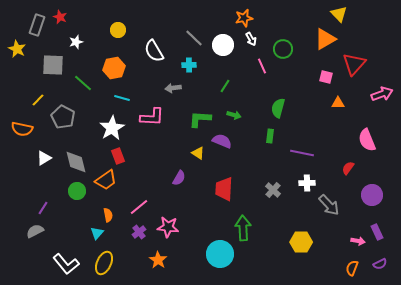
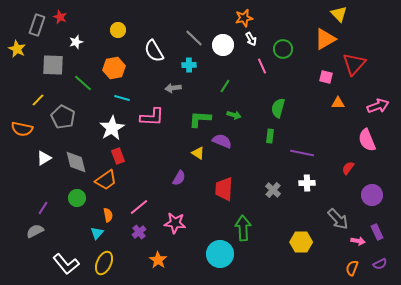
pink arrow at (382, 94): moved 4 px left, 12 px down
green circle at (77, 191): moved 7 px down
gray arrow at (329, 205): moved 9 px right, 14 px down
pink star at (168, 227): moved 7 px right, 4 px up
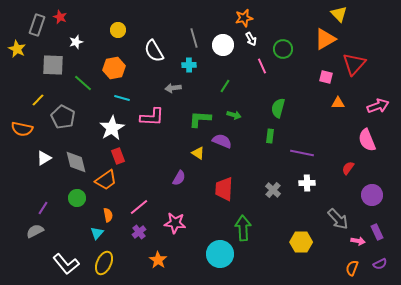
gray line at (194, 38): rotated 30 degrees clockwise
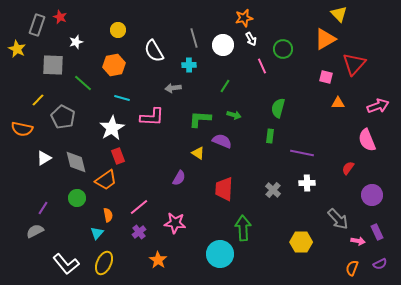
orange hexagon at (114, 68): moved 3 px up
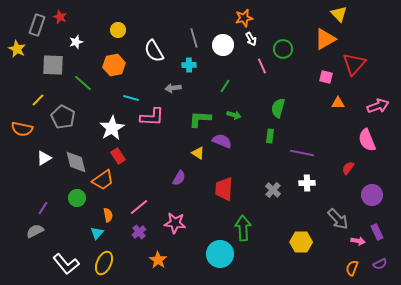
cyan line at (122, 98): moved 9 px right
red rectangle at (118, 156): rotated 14 degrees counterclockwise
orange trapezoid at (106, 180): moved 3 px left
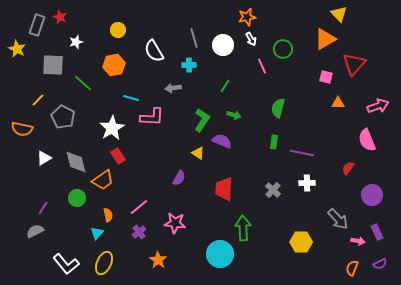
orange star at (244, 18): moved 3 px right, 1 px up
green L-shape at (200, 119): moved 2 px right, 1 px down; rotated 120 degrees clockwise
green rectangle at (270, 136): moved 4 px right, 6 px down
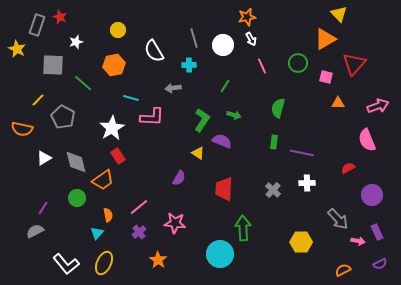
green circle at (283, 49): moved 15 px right, 14 px down
red semicircle at (348, 168): rotated 24 degrees clockwise
orange semicircle at (352, 268): moved 9 px left, 2 px down; rotated 42 degrees clockwise
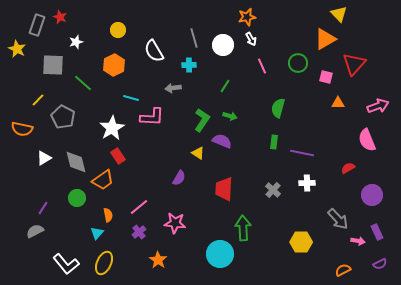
orange hexagon at (114, 65): rotated 15 degrees counterclockwise
green arrow at (234, 115): moved 4 px left, 1 px down
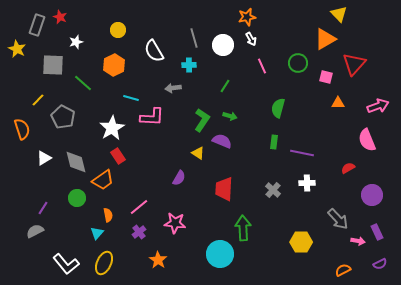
orange semicircle at (22, 129): rotated 120 degrees counterclockwise
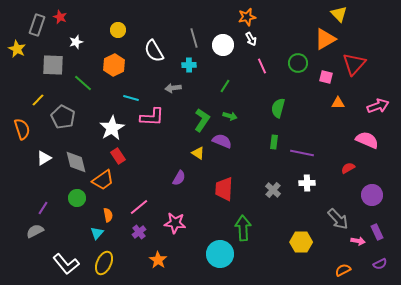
pink semicircle at (367, 140): rotated 135 degrees clockwise
